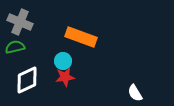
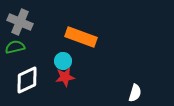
white semicircle: rotated 132 degrees counterclockwise
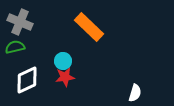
orange rectangle: moved 8 px right, 10 px up; rotated 24 degrees clockwise
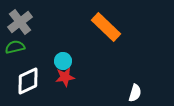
gray cross: rotated 30 degrees clockwise
orange rectangle: moved 17 px right
white diamond: moved 1 px right, 1 px down
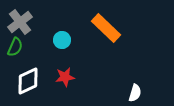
orange rectangle: moved 1 px down
green semicircle: rotated 126 degrees clockwise
cyan circle: moved 1 px left, 21 px up
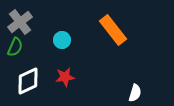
orange rectangle: moved 7 px right, 2 px down; rotated 8 degrees clockwise
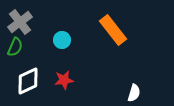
red star: moved 1 px left, 3 px down
white semicircle: moved 1 px left
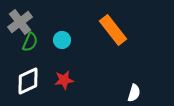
green semicircle: moved 15 px right, 5 px up
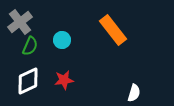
green semicircle: moved 4 px down
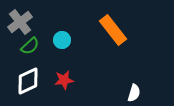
green semicircle: rotated 24 degrees clockwise
